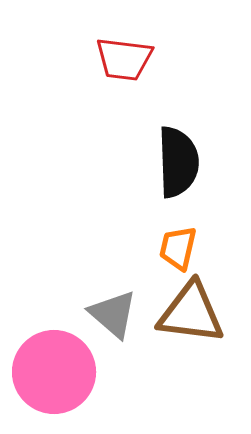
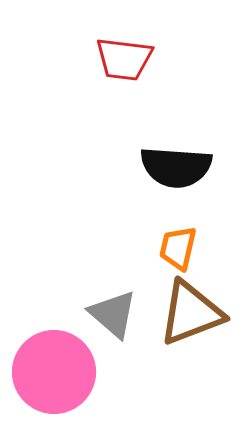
black semicircle: moved 2 px left, 5 px down; rotated 96 degrees clockwise
brown triangle: rotated 28 degrees counterclockwise
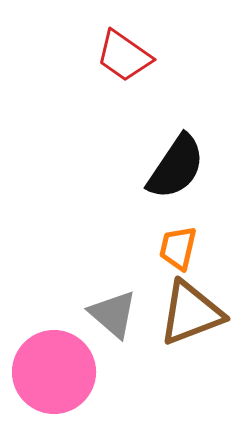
red trapezoid: moved 3 px up; rotated 28 degrees clockwise
black semicircle: rotated 60 degrees counterclockwise
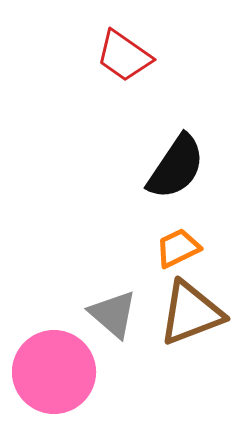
orange trapezoid: rotated 51 degrees clockwise
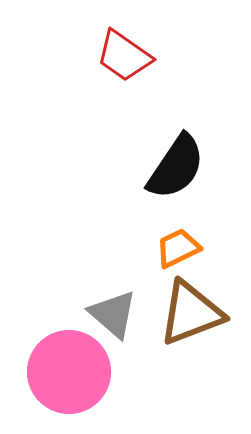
pink circle: moved 15 px right
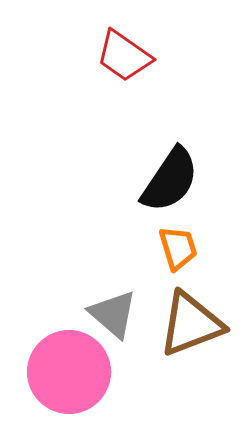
black semicircle: moved 6 px left, 13 px down
orange trapezoid: rotated 99 degrees clockwise
brown triangle: moved 11 px down
